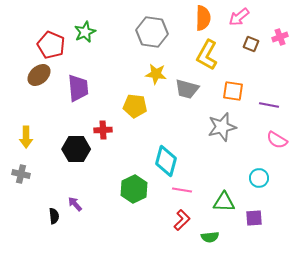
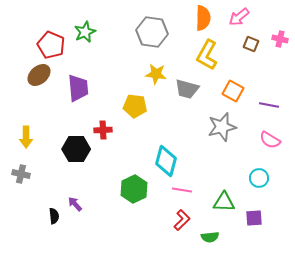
pink cross: moved 2 px down; rotated 35 degrees clockwise
orange square: rotated 20 degrees clockwise
pink semicircle: moved 7 px left
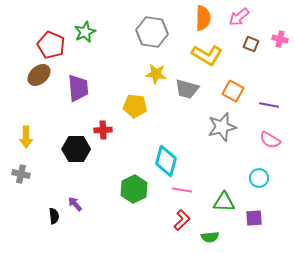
yellow L-shape: rotated 88 degrees counterclockwise
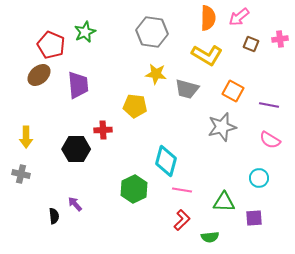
orange semicircle: moved 5 px right
pink cross: rotated 21 degrees counterclockwise
purple trapezoid: moved 3 px up
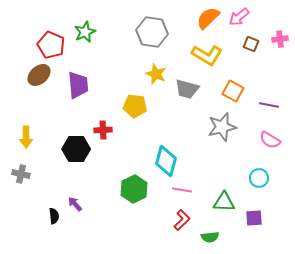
orange semicircle: rotated 135 degrees counterclockwise
yellow star: rotated 15 degrees clockwise
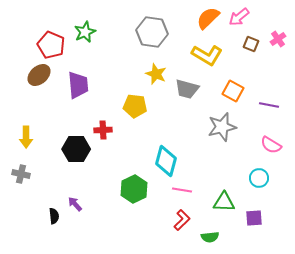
pink cross: moved 2 px left; rotated 28 degrees counterclockwise
pink semicircle: moved 1 px right, 5 px down
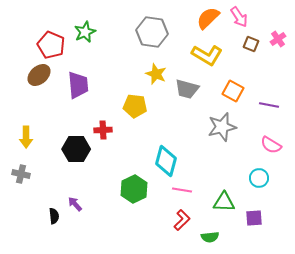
pink arrow: rotated 85 degrees counterclockwise
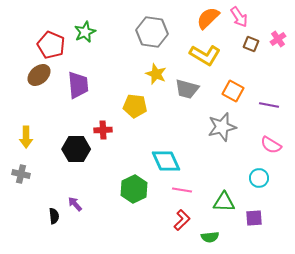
yellow L-shape: moved 2 px left
cyan diamond: rotated 40 degrees counterclockwise
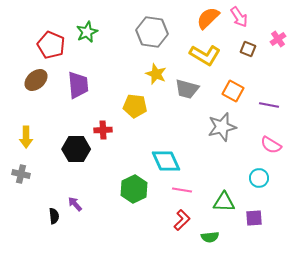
green star: moved 2 px right
brown square: moved 3 px left, 5 px down
brown ellipse: moved 3 px left, 5 px down
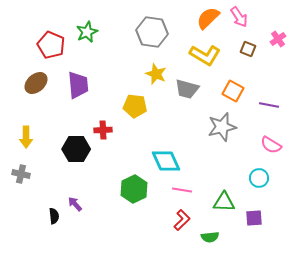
brown ellipse: moved 3 px down
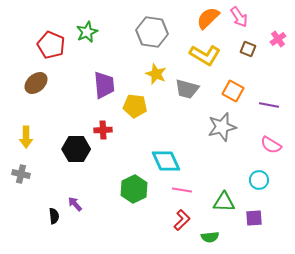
purple trapezoid: moved 26 px right
cyan circle: moved 2 px down
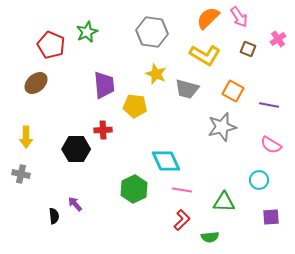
purple square: moved 17 px right, 1 px up
